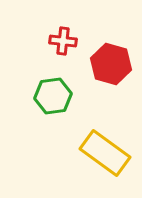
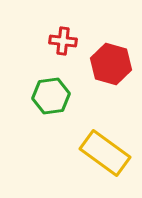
green hexagon: moved 2 px left
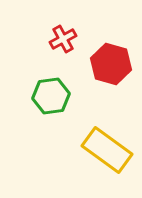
red cross: moved 2 px up; rotated 36 degrees counterclockwise
yellow rectangle: moved 2 px right, 3 px up
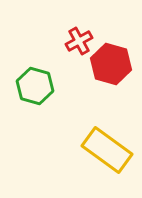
red cross: moved 16 px right, 2 px down
green hexagon: moved 16 px left, 10 px up; rotated 24 degrees clockwise
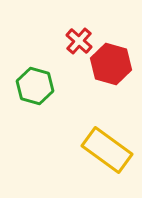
red cross: rotated 20 degrees counterclockwise
